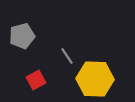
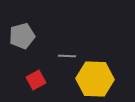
gray line: rotated 54 degrees counterclockwise
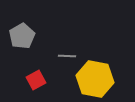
gray pentagon: rotated 15 degrees counterclockwise
yellow hexagon: rotated 9 degrees clockwise
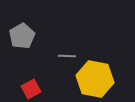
red square: moved 5 px left, 9 px down
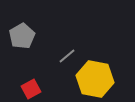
gray line: rotated 42 degrees counterclockwise
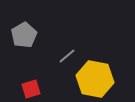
gray pentagon: moved 2 px right, 1 px up
red square: rotated 12 degrees clockwise
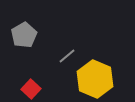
yellow hexagon: rotated 12 degrees clockwise
red square: rotated 30 degrees counterclockwise
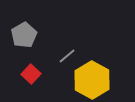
yellow hexagon: moved 3 px left, 1 px down; rotated 6 degrees clockwise
red square: moved 15 px up
